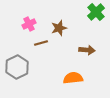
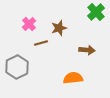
pink cross: rotated 16 degrees counterclockwise
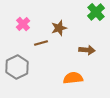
pink cross: moved 6 px left
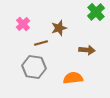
gray hexagon: moved 17 px right; rotated 25 degrees counterclockwise
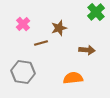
gray hexagon: moved 11 px left, 5 px down
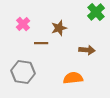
brown line: rotated 16 degrees clockwise
